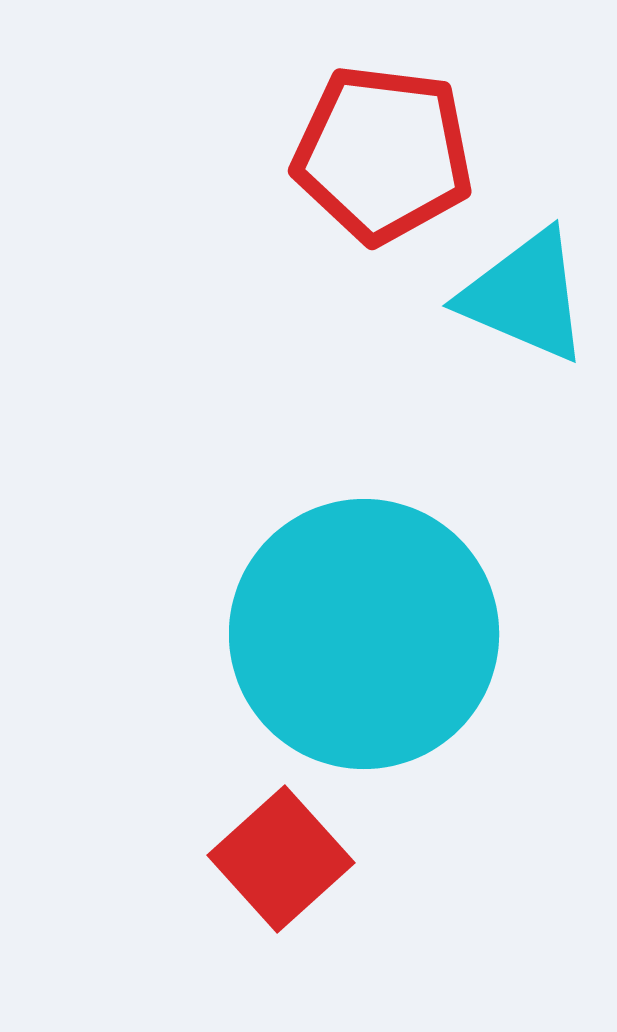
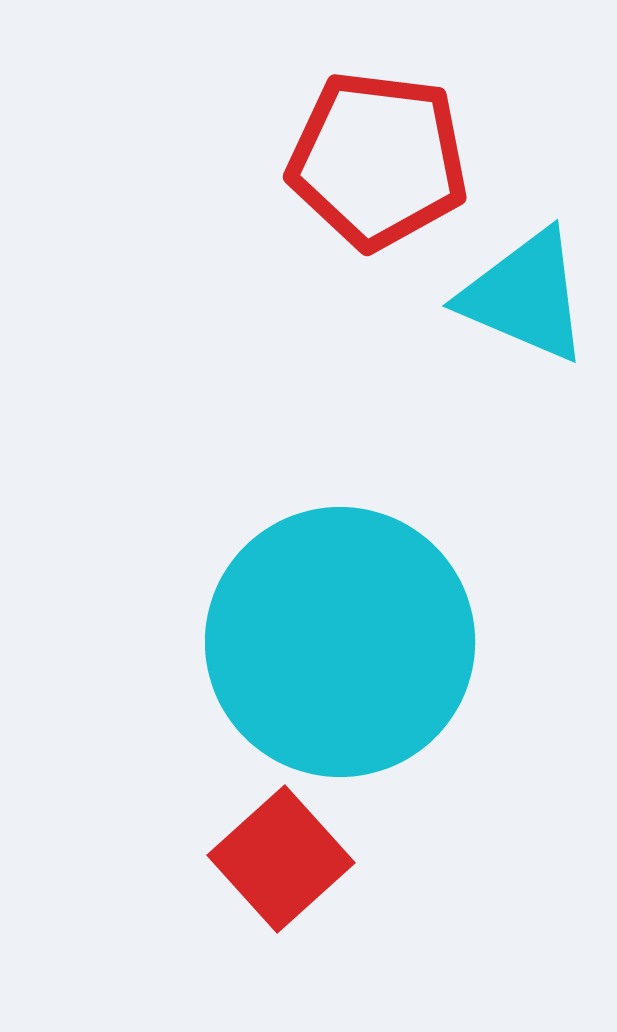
red pentagon: moved 5 px left, 6 px down
cyan circle: moved 24 px left, 8 px down
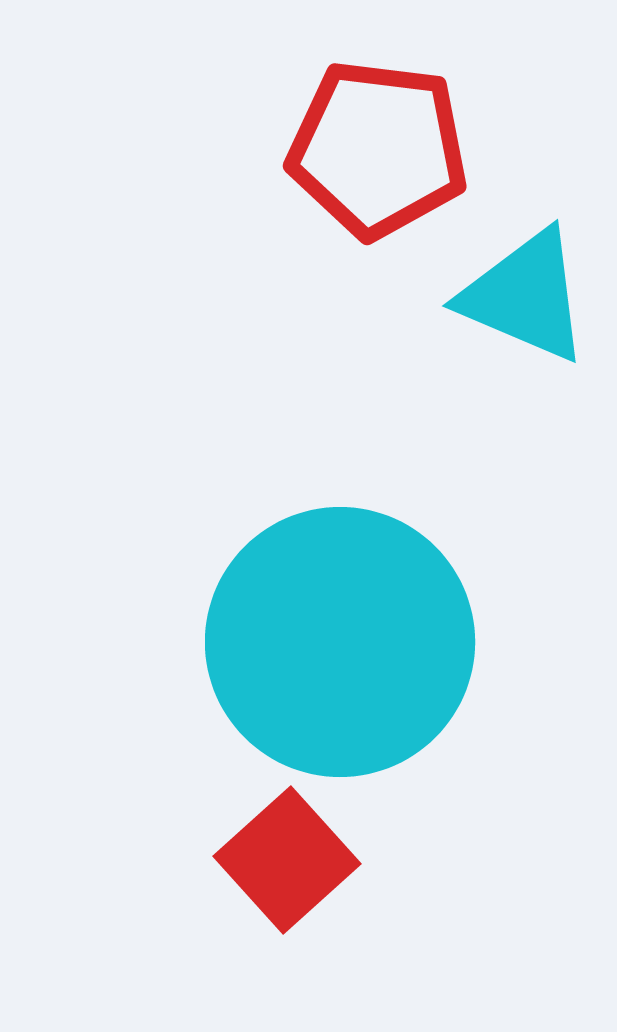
red pentagon: moved 11 px up
red square: moved 6 px right, 1 px down
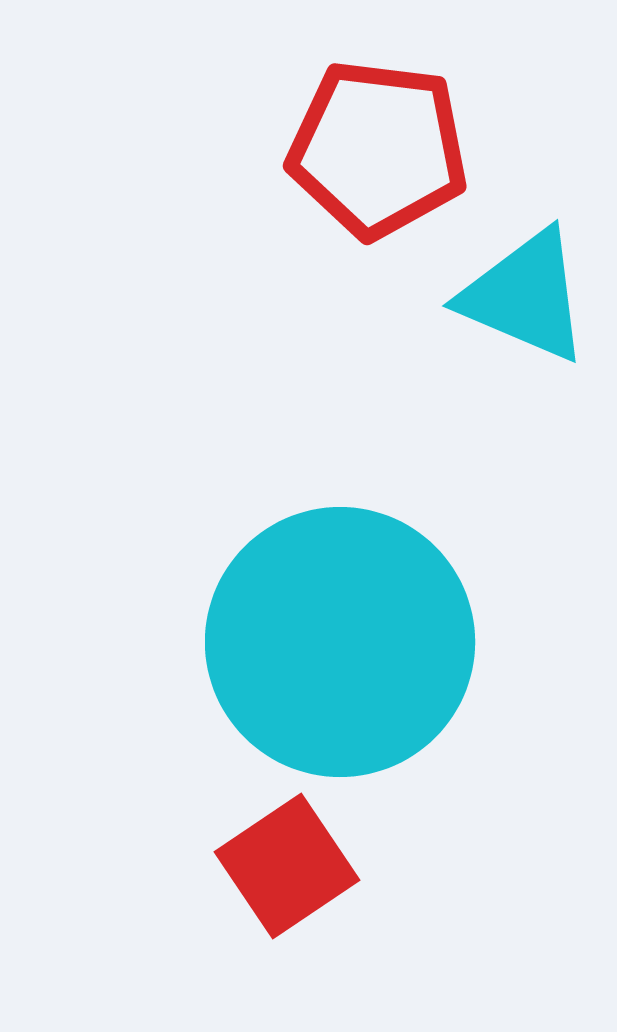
red square: moved 6 px down; rotated 8 degrees clockwise
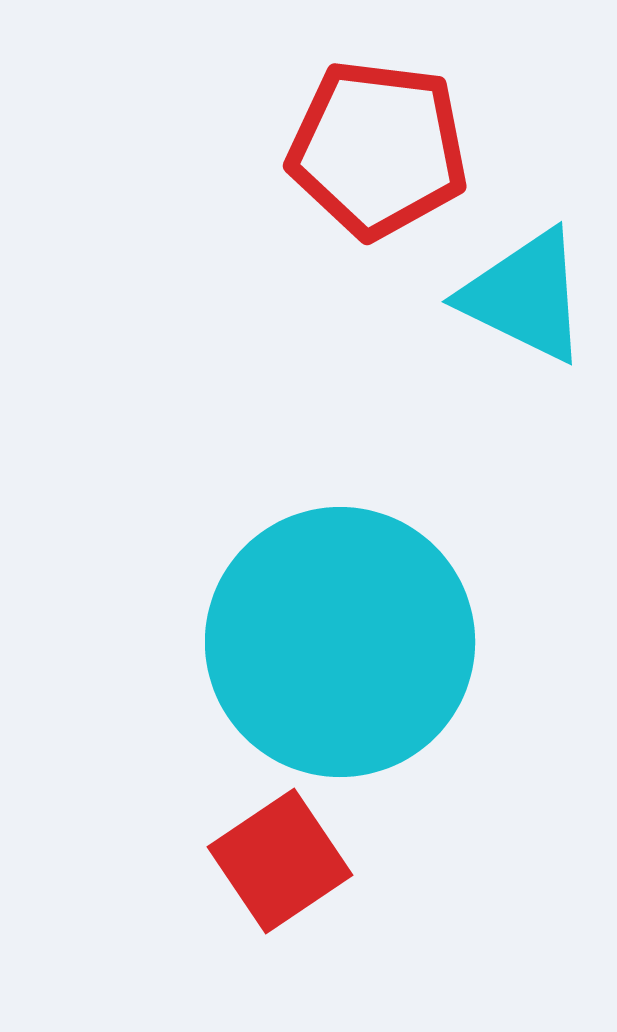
cyan triangle: rotated 3 degrees clockwise
red square: moved 7 px left, 5 px up
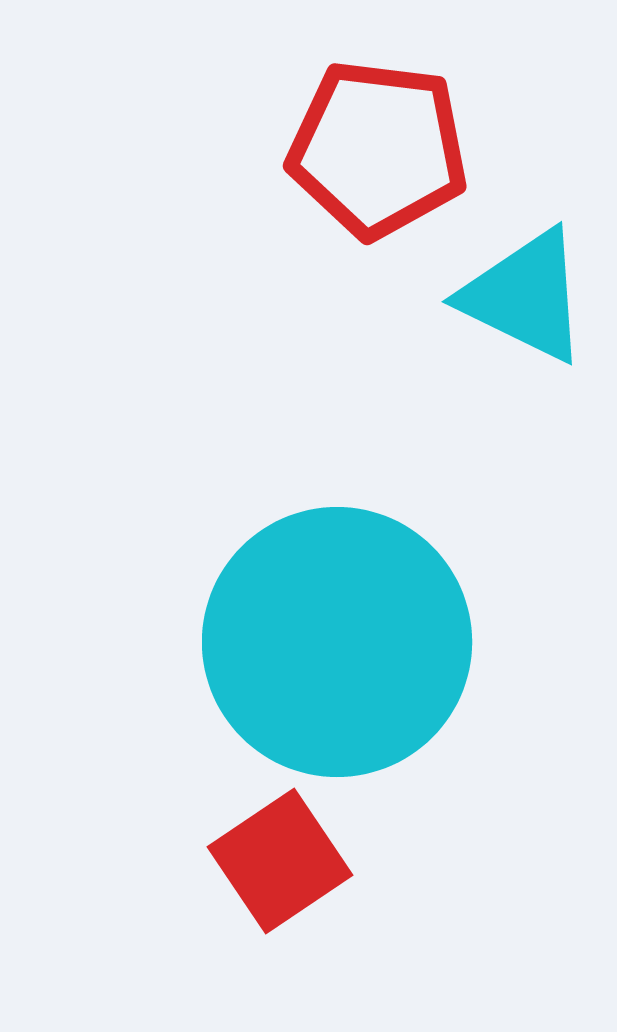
cyan circle: moved 3 px left
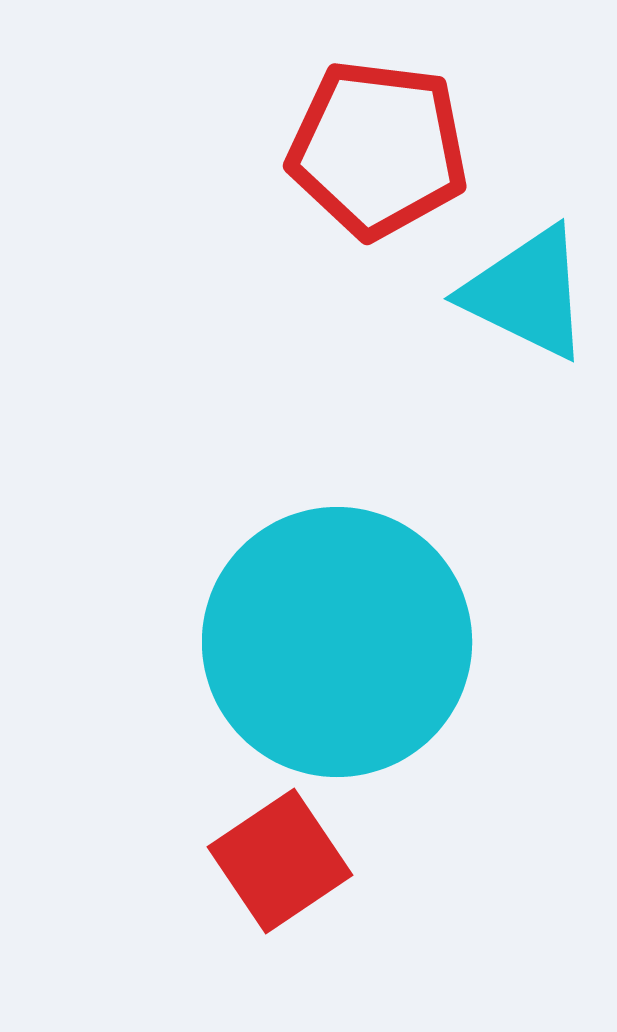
cyan triangle: moved 2 px right, 3 px up
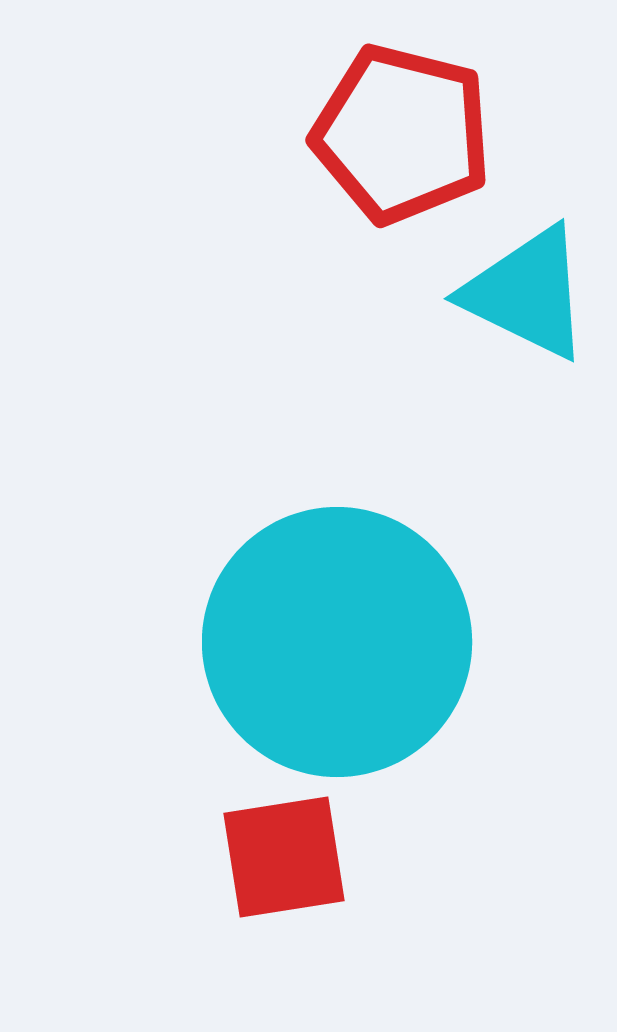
red pentagon: moved 24 px right, 15 px up; rotated 7 degrees clockwise
red square: moved 4 px right, 4 px up; rotated 25 degrees clockwise
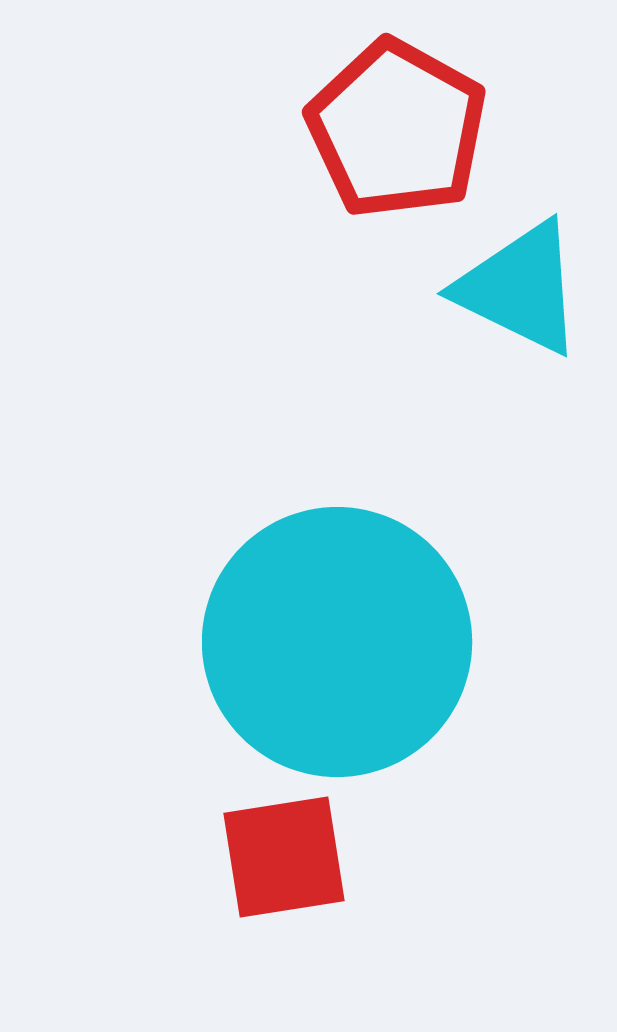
red pentagon: moved 5 px left, 5 px up; rotated 15 degrees clockwise
cyan triangle: moved 7 px left, 5 px up
